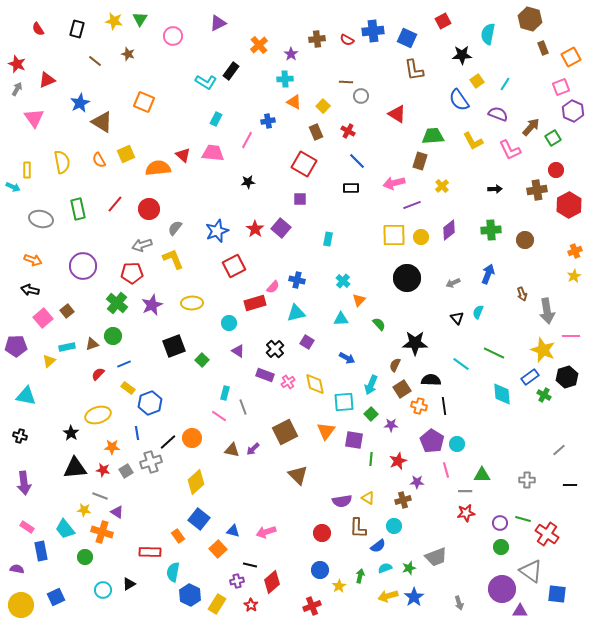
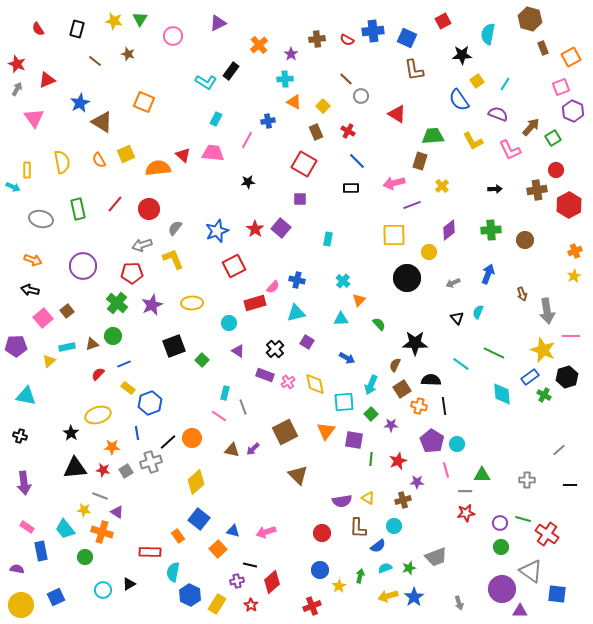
brown line at (346, 82): moved 3 px up; rotated 40 degrees clockwise
yellow circle at (421, 237): moved 8 px right, 15 px down
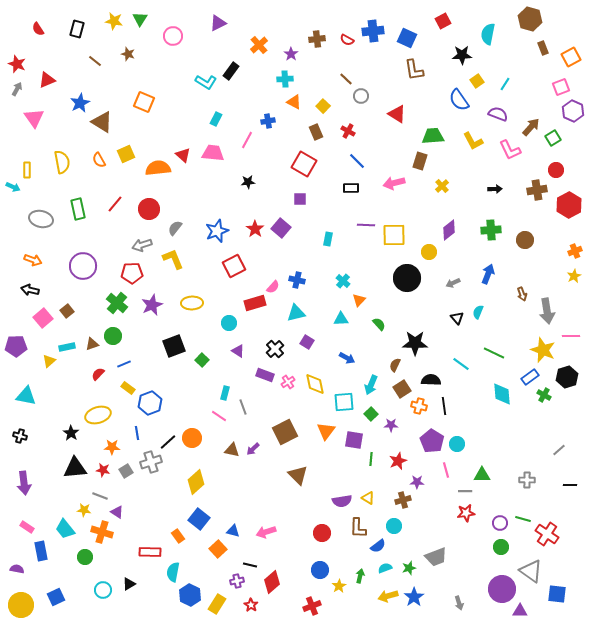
purple line at (412, 205): moved 46 px left, 20 px down; rotated 24 degrees clockwise
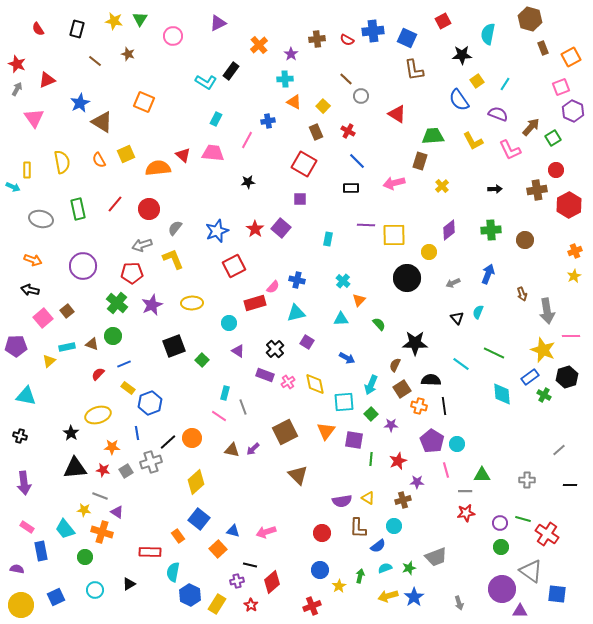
brown triangle at (92, 344): rotated 40 degrees clockwise
cyan circle at (103, 590): moved 8 px left
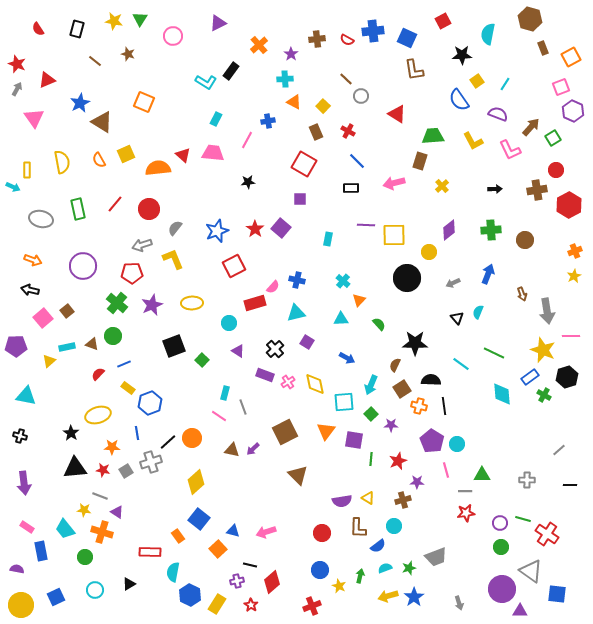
yellow star at (339, 586): rotated 16 degrees counterclockwise
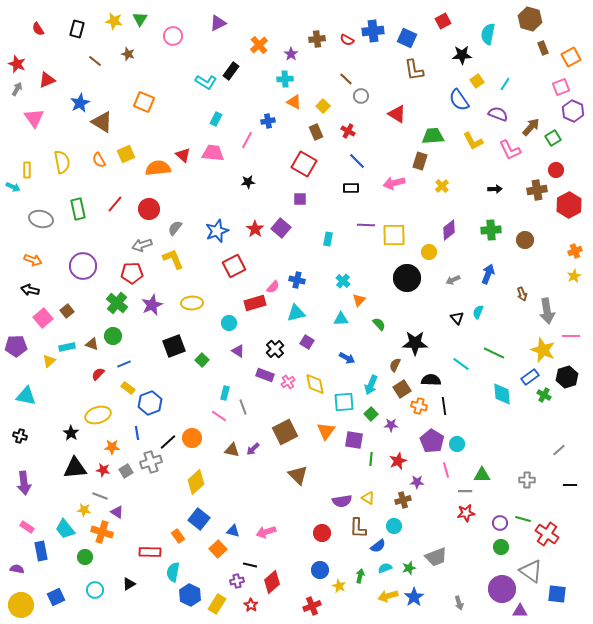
gray arrow at (453, 283): moved 3 px up
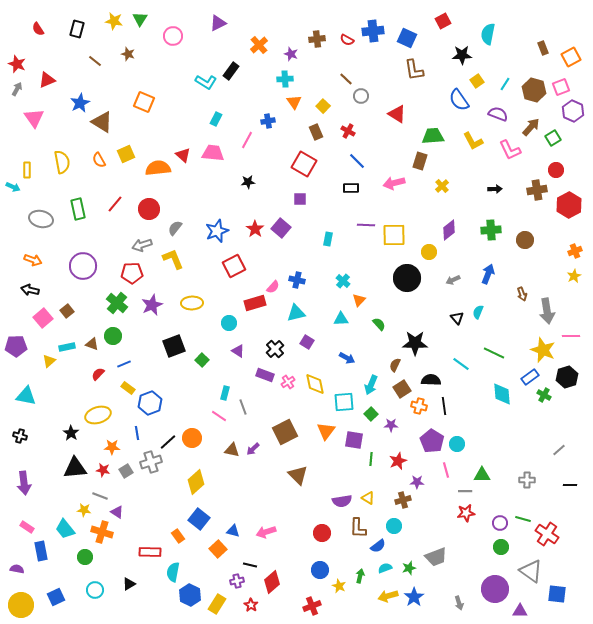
brown hexagon at (530, 19): moved 4 px right, 71 px down
purple star at (291, 54): rotated 16 degrees counterclockwise
orange triangle at (294, 102): rotated 28 degrees clockwise
purple circle at (502, 589): moved 7 px left
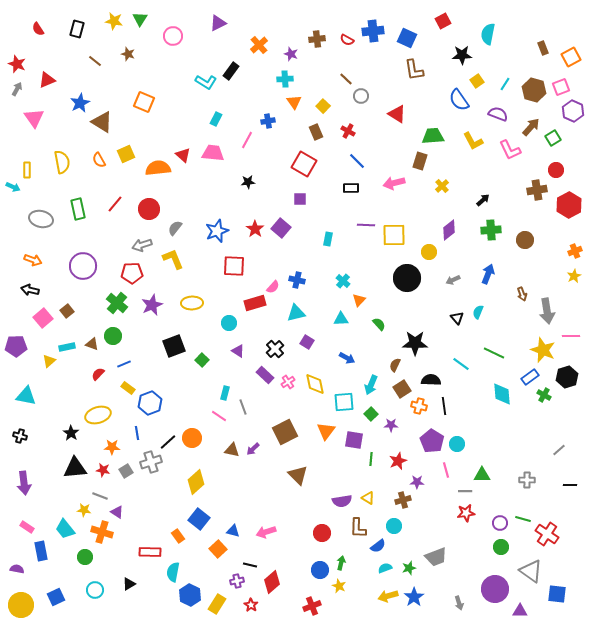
black arrow at (495, 189): moved 12 px left, 11 px down; rotated 40 degrees counterclockwise
red square at (234, 266): rotated 30 degrees clockwise
purple rectangle at (265, 375): rotated 24 degrees clockwise
green arrow at (360, 576): moved 19 px left, 13 px up
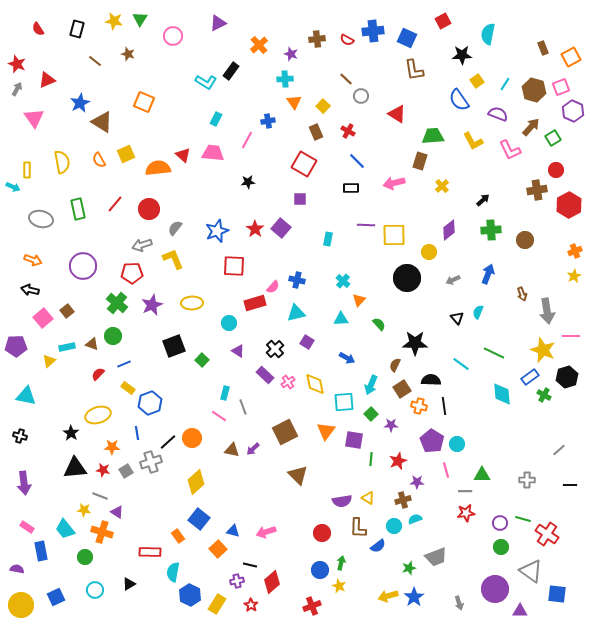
cyan semicircle at (385, 568): moved 30 px right, 49 px up
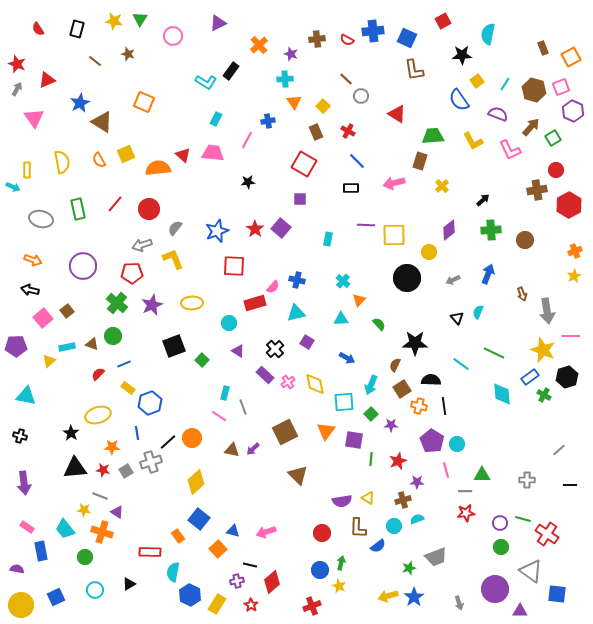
cyan semicircle at (415, 519): moved 2 px right
